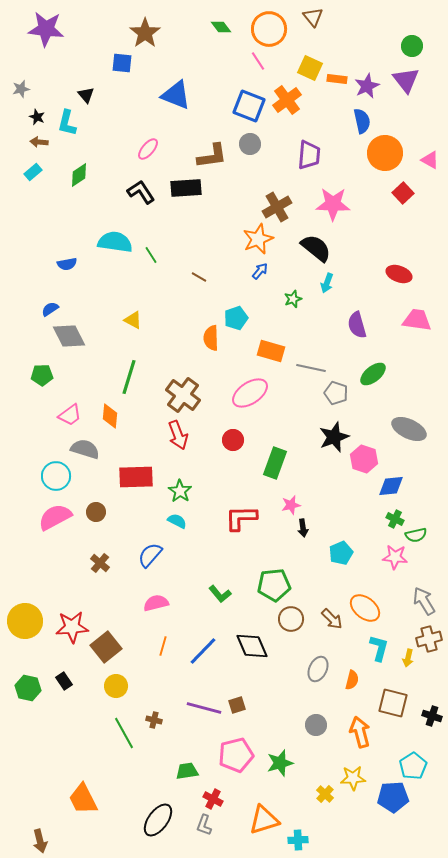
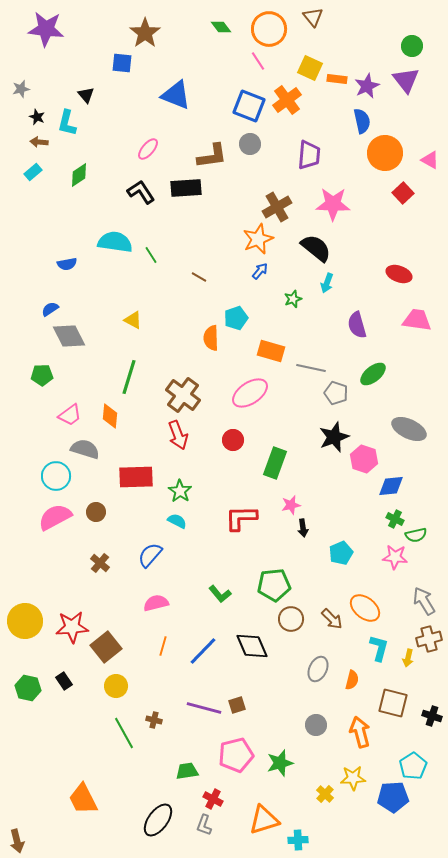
brown arrow at (40, 841): moved 23 px left
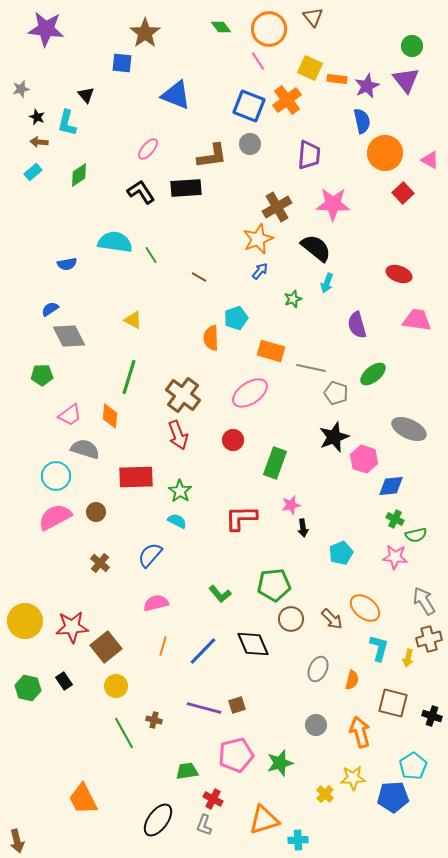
black diamond at (252, 646): moved 1 px right, 2 px up
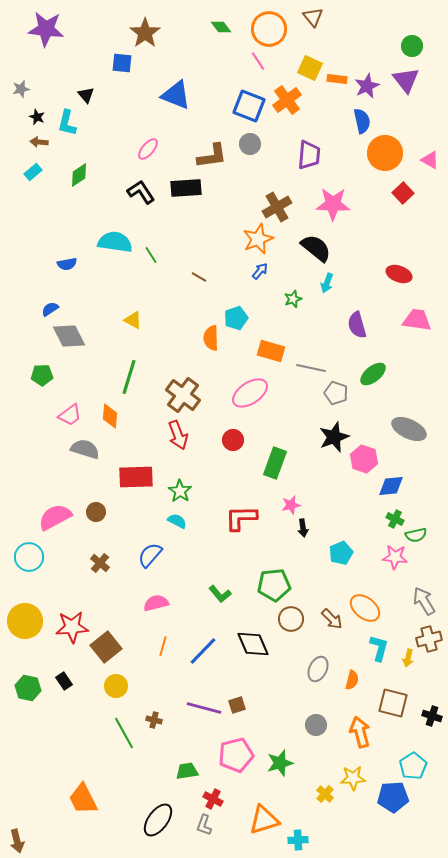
cyan circle at (56, 476): moved 27 px left, 81 px down
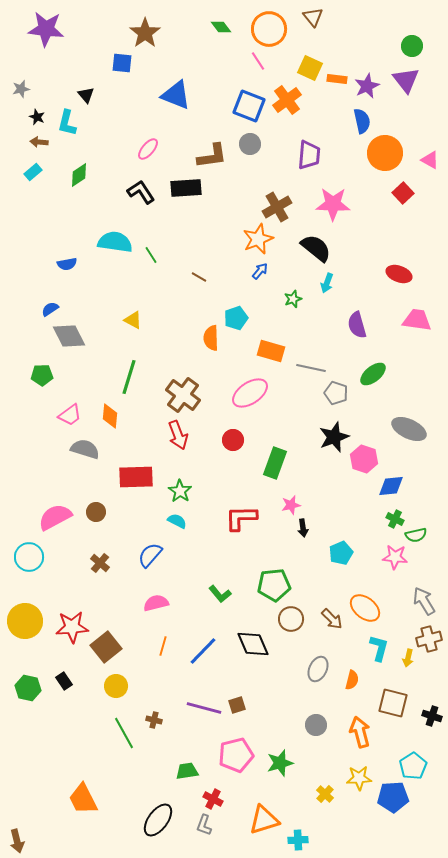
yellow star at (353, 778): moved 6 px right
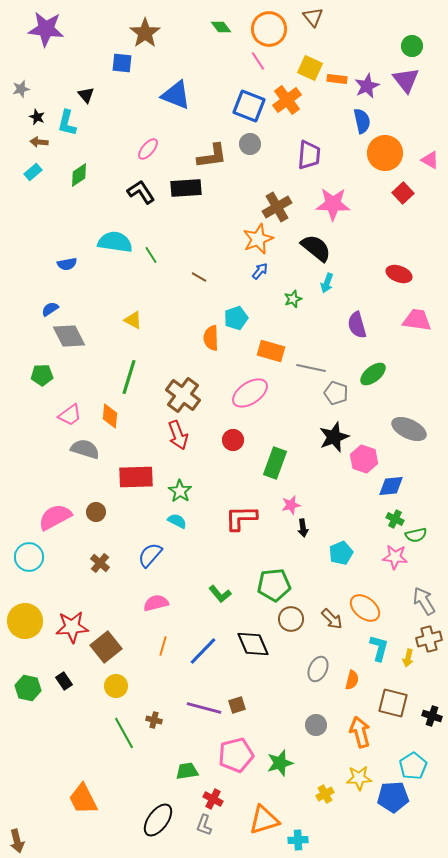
yellow cross at (325, 794): rotated 18 degrees clockwise
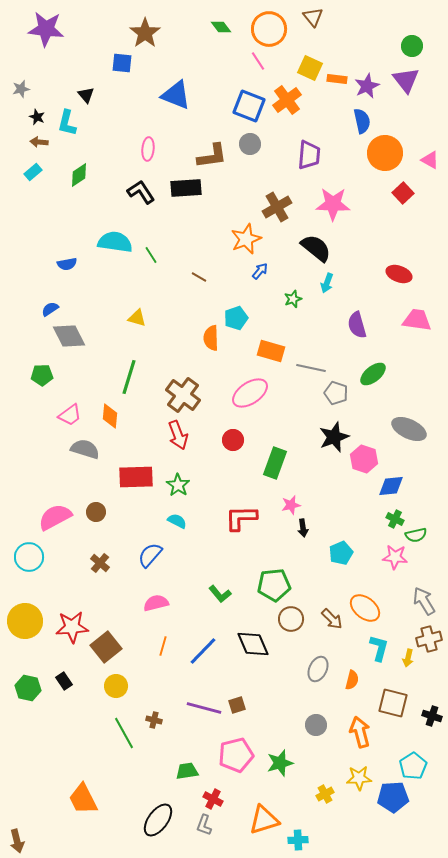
pink ellipse at (148, 149): rotated 35 degrees counterclockwise
orange star at (258, 239): moved 12 px left
yellow triangle at (133, 320): moved 4 px right, 2 px up; rotated 12 degrees counterclockwise
green star at (180, 491): moved 2 px left, 6 px up
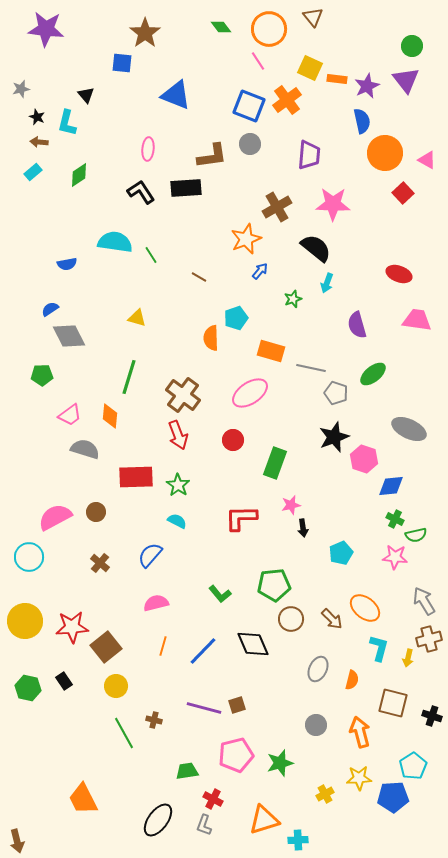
pink triangle at (430, 160): moved 3 px left
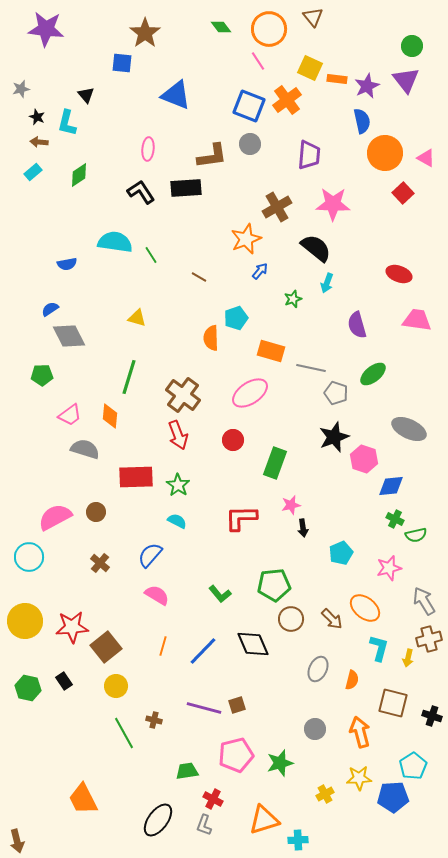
pink triangle at (427, 160): moved 1 px left, 2 px up
pink star at (395, 557): moved 6 px left, 11 px down; rotated 20 degrees counterclockwise
pink semicircle at (156, 603): moved 1 px right, 8 px up; rotated 45 degrees clockwise
gray circle at (316, 725): moved 1 px left, 4 px down
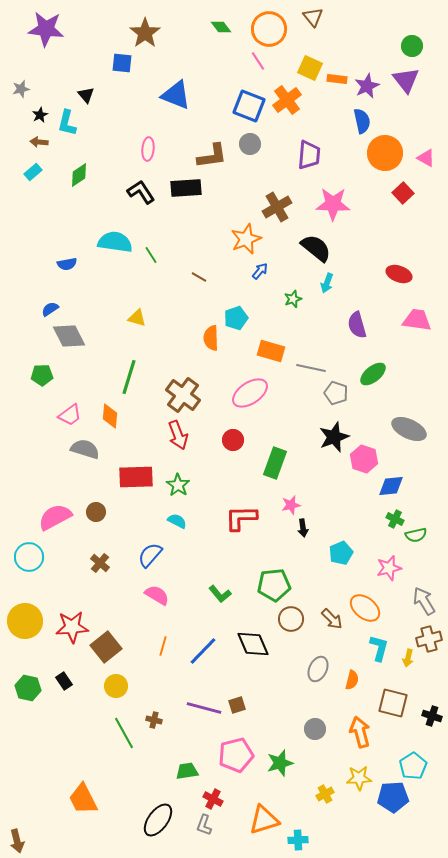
black star at (37, 117): moved 3 px right, 2 px up; rotated 21 degrees clockwise
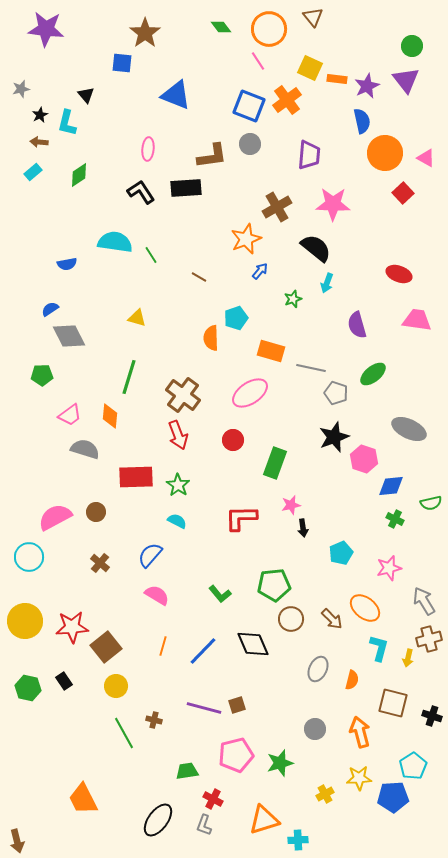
green semicircle at (416, 535): moved 15 px right, 32 px up
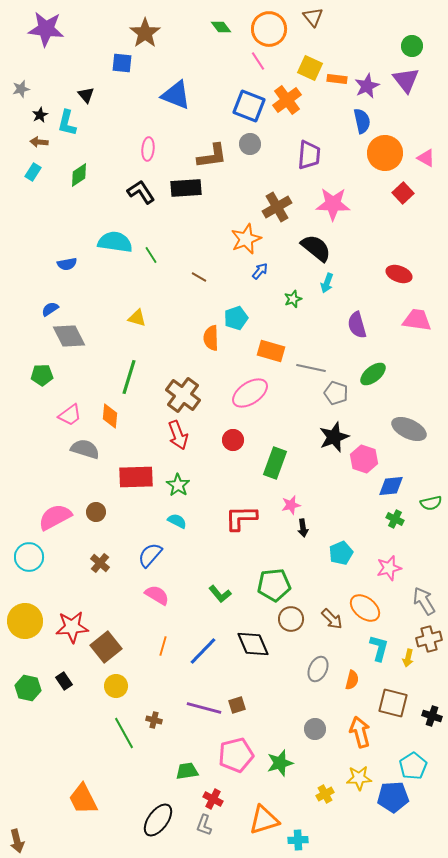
cyan rectangle at (33, 172): rotated 18 degrees counterclockwise
